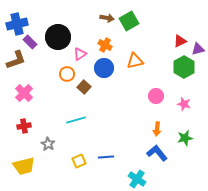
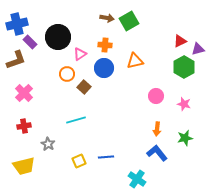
orange cross: rotated 24 degrees counterclockwise
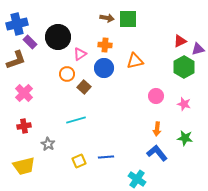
green square: moved 1 px left, 2 px up; rotated 30 degrees clockwise
green star: rotated 21 degrees clockwise
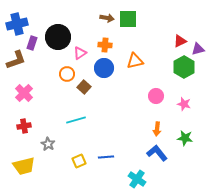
purple rectangle: moved 2 px right, 1 px down; rotated 64 degrees clockwise
pink triangle: moved 1 px up
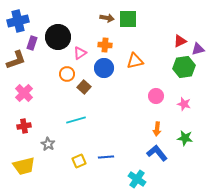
blue cross: moved 1 px right, 3 px up
green hexagon: rotated 20 degrees clockwise
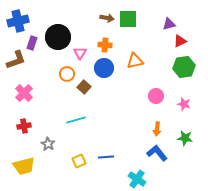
purple triangle: moved 29 px left, 25 px up
pink triangle: rotated 24 degrees counterclockwise
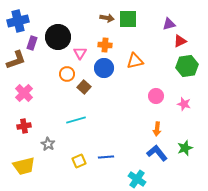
green hexagon: moved 3 px right, 1 px up
green star: moved 10 px down; rotated 28 degrees counterclockwise
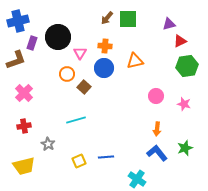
brown arrow: rotated 120 degrees clockwise
orange cross: moved 1 px down
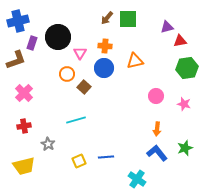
purple triangle: moved 2 px left, 3 px down
red triangle: rotated 16 degrees clockwise
green hexagon: moved 2 px down
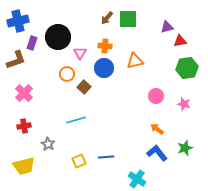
orange arrow: rotated 120 degrees clockwise
